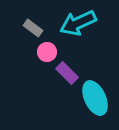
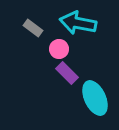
cyan arrow: rotated 36 degrees clockwise
pink circle: moved 12 px right, 3 px up
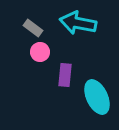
pink circle: moved 19 px left, 3 px down
purple rectangle: moved 2 px left, 2 px down; rotated 50 degrees clockwise
cyan ellipse: moved 2 px right, 1 px up
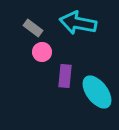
pink circle: moved 2 px right
purple rectangle: moved 1 px down
cyan ellipse: moved 5 px up; rotated 12 degrees counterclockwise
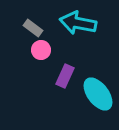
pink circle: moved 1 px left, 2 px up
purple rectangle: rotated 20 degrees clockwise
cyan ellipse: moved 1 px right, 2 px down
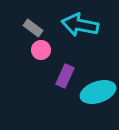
cyan arrow: moved 2 px right, 2 px down
cyan ellipse: moved 2 px up; rotated 72 degrees counterclockwise
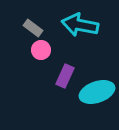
cyan ellipse: moved 1 px left
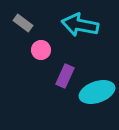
gray rectangle: moved 10 px left, 5 px up
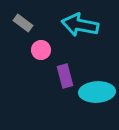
purple rectangle: rotated 40 degrees counterclockwise
cyan ellipse: rotated 16 degrees clockwise
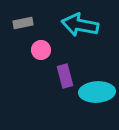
gray rectangle: rotated 48 degrees counterclockwise
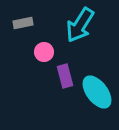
cyan arrow: rotated 69 degrees counterclockwise
pink circle: moved 3 px right, 2 px down
cyan ellipse: rotated 56 degrees clockwise
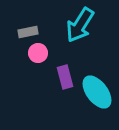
gray rectangle: moved 5 px right, 9 px down
pink circle: moved 6 px left, 1 px down
purple rectangle: moved 1 px down
